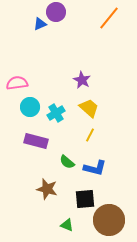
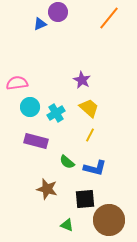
purple circle: moved 2 px right
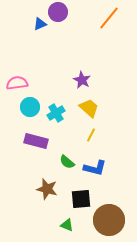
yellow line: moved 1 px right
black square: moved 4 px left
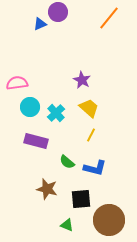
cyan cross: rotated 12 degrees counterclockwise
